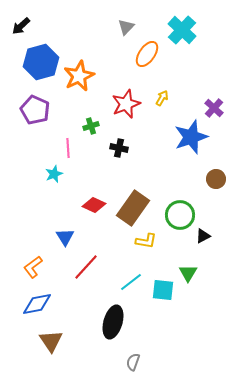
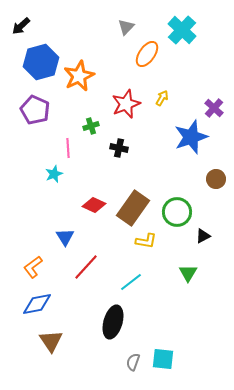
green circle: moved 3 px left, 3 px up
cyan square: moved 69 px down
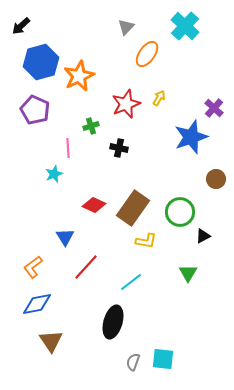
cyan cross: moved 3 px right, 4 px up
yellow arrow: moved 3 px left
green circle: moved 3 px right
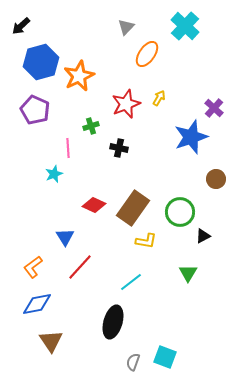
red line: moved 6 px left
cyan square: moved 2 px right, 2 px up; rotated 15 degrees clockwise
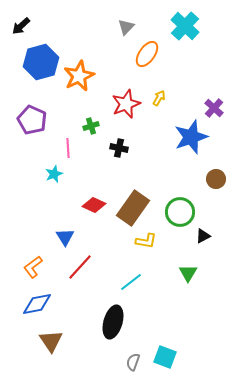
purple pentagon: moved 3 px left, 10 px down
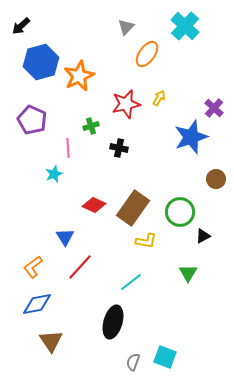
red star: rotated 8 degrees clockwise
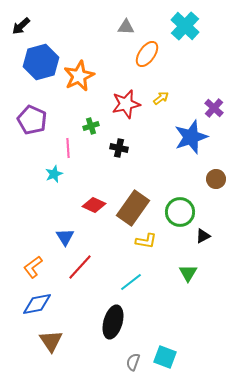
gray triangle: rotated 48 degrees clockwise
yellow arrow: moved 2 px right; rotated 21 degrees clockwise
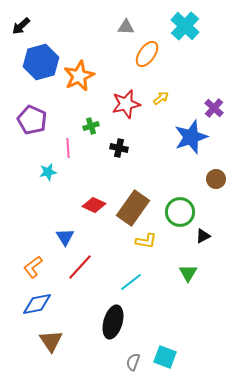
cyan star: moved 6 px left, 2 px up; rotated 12 degrees clockwise
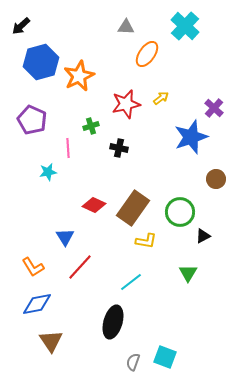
orange L-shape: rotated 85 degrees counterclockwise
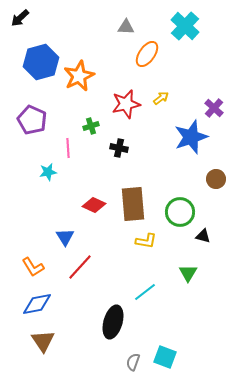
black arrow: moved 1 px left, 8 px up
brown rectangle: moved 4 px up; rotated 40 degrees counterclockwise
black triangle: rotated 42 degrees clockwise
cyan line: moved 14 px right, 10 px down
brown triangle: moved 8 px left
